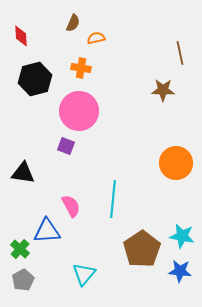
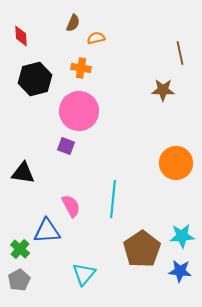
cyan star: rotated 15 degrees counterclockwise
gray pentagon: moved 4 px left
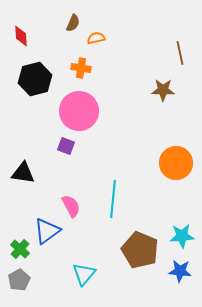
blue triangle: rotated 32 degrees counterclockwise
brown pentagon: moved 2 px left, 1 px down; rotated 15 degrees counterclockwise
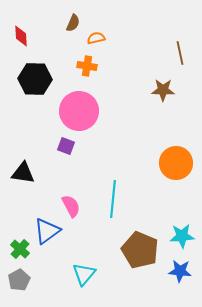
orange cross: moved 6 px right, 2 px up
black hexagon: rotated 16 degrees clockwise
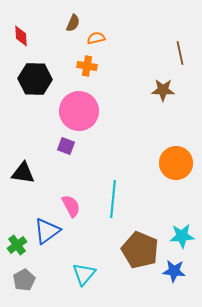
green cross: moved 3 px left, 4 px up; rotated 12 degrees clockwise
blue star: moved 6 px left
gray pentagon: moved 5 px right
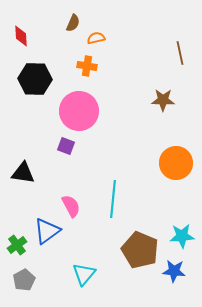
brown star: moved 10 px down
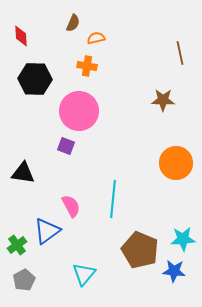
cyan star: moved 1 px right, 3 px down
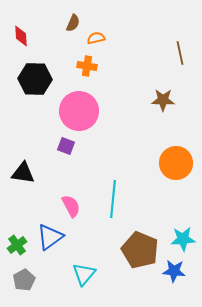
blue triangle: moved 3 px right, 6 px down
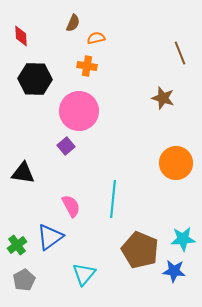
brown line: rotated 10 degrees counterclockwise
brown star: moved 2 px up; rotated 15 degrees clockwise
purple square: rotated 30 degrees clockwise
